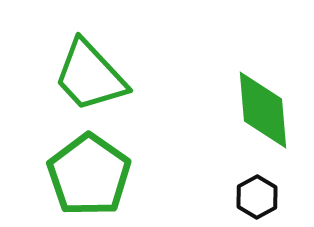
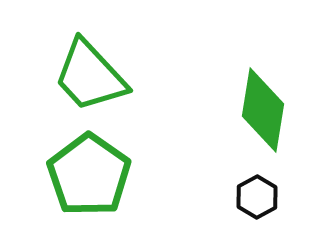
green diamond: rotated 14 degrees clockwise
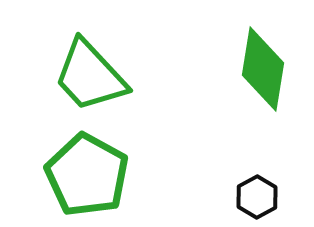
green diamond: moved 41 px up
green pentagon: moved 2 px left; rotated 6 degrees counterclockwise
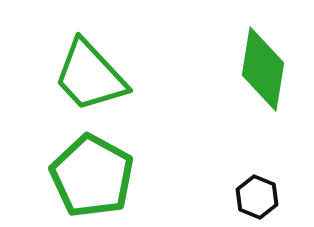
green pentagon: moved 5 px right, 1 px down
black hexagon: rotated 9 degrees counterclockwise
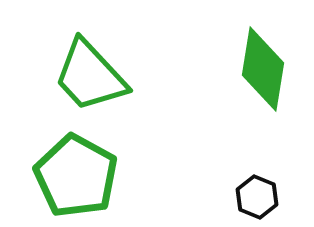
green pentagon: moved 16 px left
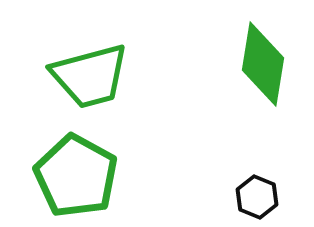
green diamond: moved 5 px up
green trapezoid: rotated 62 degrees counterclockwise
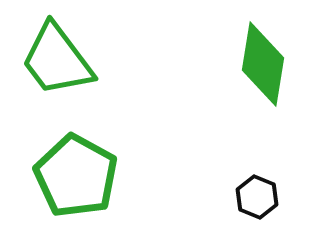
green trapezoid: moved 33 px left, 16 px up; rotated 68 degrees clockwise
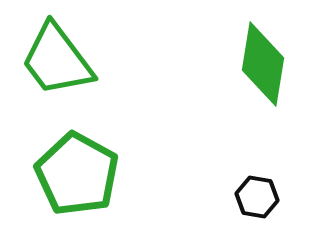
green pentagon: moved 1 px right, 2 px up
black hexagon: rotated 12 degrees counterclockwise
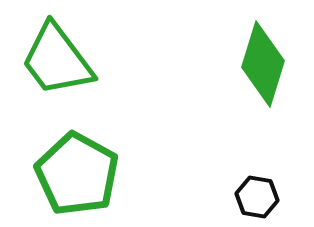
green diamond: rotated 8 degrees clockwise
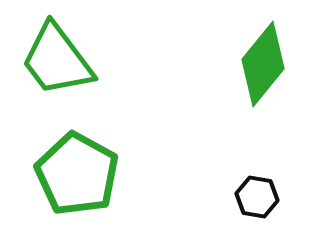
green diamond: rotated 22 degrees clockwise
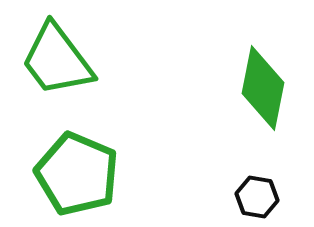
green diamond: moved 24 px down; rotated 28 degrees counterclockwise
green pentagon: rotated 6 degrees counterclockwise
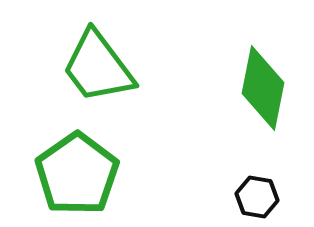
green trapezoid: moved 41 px right, 7 px down
green pentagon: rotated 14 degrees clockwise
